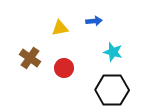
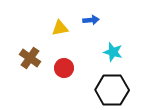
blue arrow: moved 3 px left, 1 px up
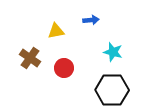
yellow triangle: moved 4 px left, 3 px down
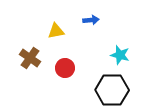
cyan star: moved 7 px right, 3 px down
red circle: moved 1 px right
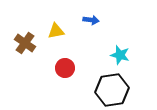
blue arrow: rotated 14 degrees clockwise
brown cross: moved 5 px left, 15 px up
black hexagon: rotated 8 degrees counterclockwise
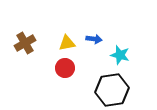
blue arrow: moved 3 px right, 19 px down
yellow triangle: moved 11 px right, 12 px down
brown cross: rotated 25 degrees clockwise
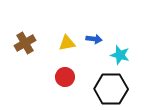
red circle: moved 9 px down
black hexagon: moved 1 px left, 1 px up; rotated 8 degrees clockwise
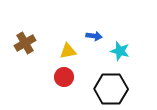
blue arrow: moved 3 px up
yellow triangle: moved 1 px right, 8 px down
cyan star: moved 4 px up
red circle: moved 1 px left
